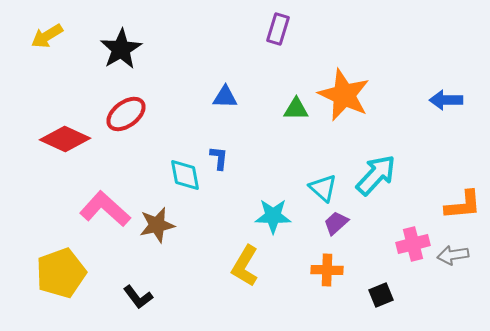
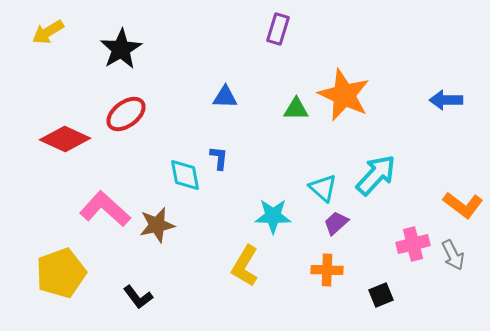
yellow arrow: moved 1 px right, 4 px up
orange L-shape: rotated 42 degrees clockwise
gray arrow: rotated 108 degrees counterclockwise
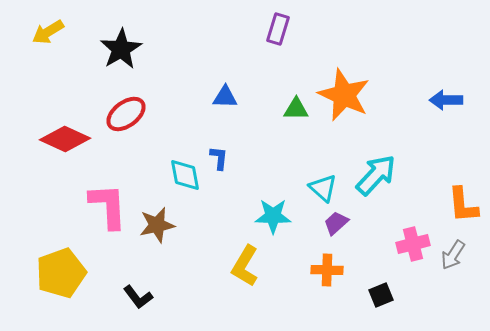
orange L-shape: rotated 48 degrees clockwise
pink L-shape: moved 3 px right, 3 px up; rotated 45 degrees clockwise
gray arrow: rotated 60 degrees clockwise
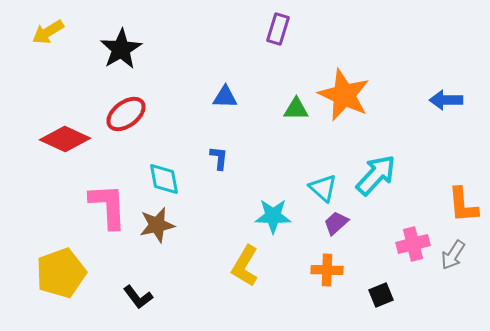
cyan diamond: moved 21 px left, 4 px down
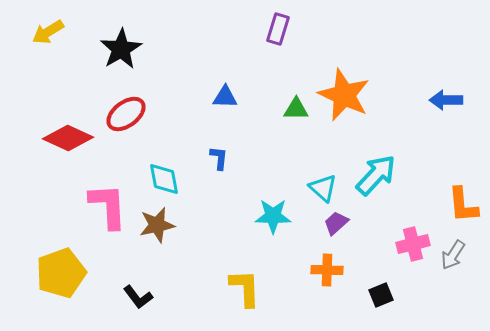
red diamond: moved 3 px right, 1 px up
yellow L-shape: moved 22 px down; rotated 147 degrees clockwise
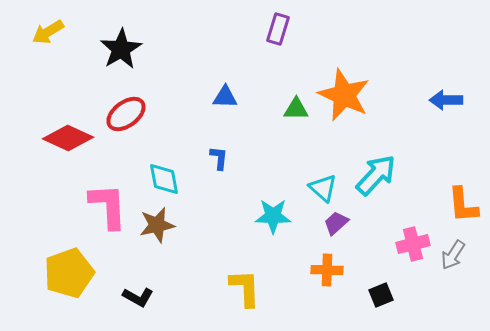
yellow pentagon: moved 8 px right
black L-shape: rotated 24 degrees counterclockwise
